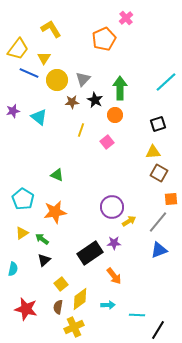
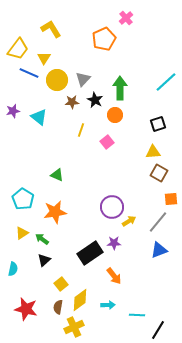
yellow diamond at (80, 299): moved 1 px down
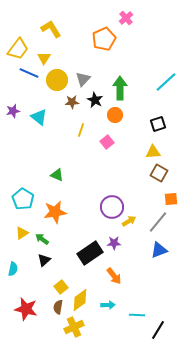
yellow square at (61, 284): moved 3 px down
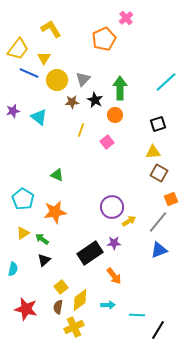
orange square at (171, 199): rotated 16 degrees counterclockwise
yellow triangle at (22, 233): moved 1 px right
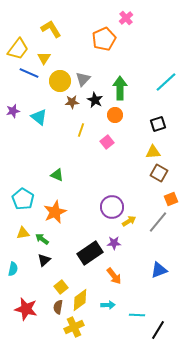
yellow circle at (57, 80): moved 3 px right, 1 px down
orange star at (55, 212): rotated 15 degrees counterclockwise
yellow triangle at (23, 233): rotated 24 degrees clockwise
blue triangle at (159, 250): moved 20 px down
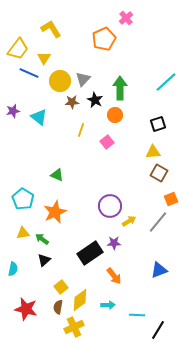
purple circle at (112, 207): moved 2 px left, 1 px up
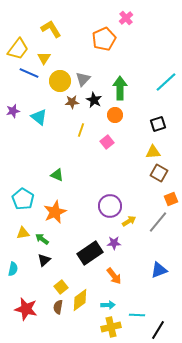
black star at (95, 100): moved 1 px left
yellow cross at (74, 327): moved 37 px right; rotated 12 degrees clockwise
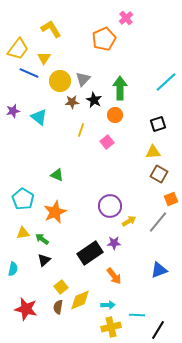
brown square at (159, 173): moved 1 px down
yellow diamond at (80, 300): rotated 15 degrees clockwise
